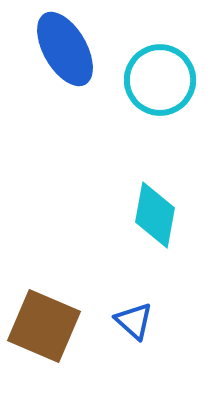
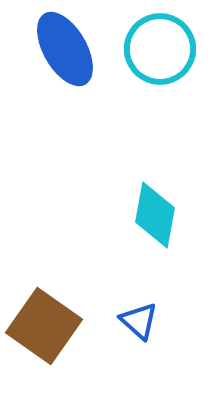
cyan circle: moved 31 px up
blue triangle: moved 5 px right
brown square: rotated 12 degrees clockwise
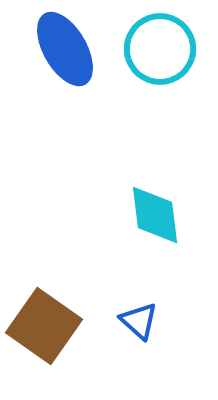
cyan diamond: rotated 18 degrees counterclockwise
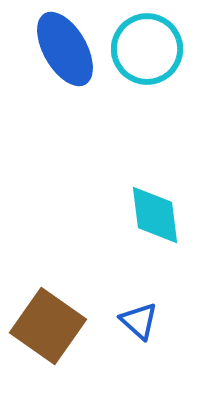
cyan circle: moved 13 px left
brown square: moved 4 px right
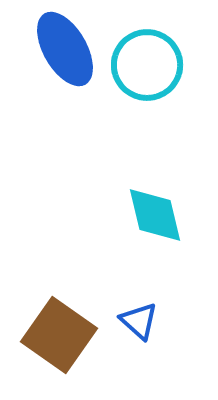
cyan circle: moved 16 px down
cyan diamond: rotated 6 degrees counterclockwise
brown square: moved 11 px right, 9 px down
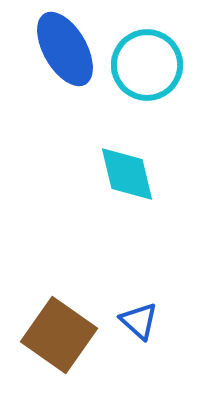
cyan diamond: moved 28 px left, 41 px up
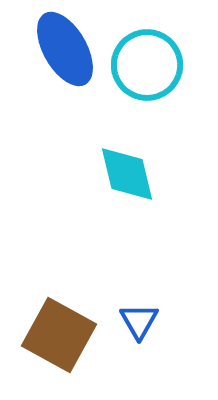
blue triangle: rotated 18 degrees clockwise
brown square: rotated 6 degrees counterclockwise
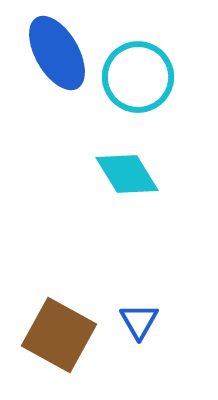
blue ellipse: moved 8 px left, 4 px down
cyan circle: moved 9 px left, 12 px down
cyan diamond: rotated 18 degrees counterclockwise
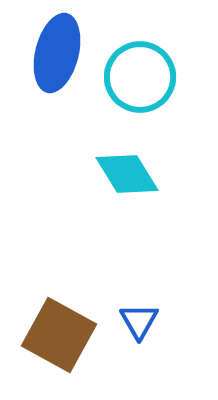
blue ellipse: rotated 44 degrees clockwise
cyan circle: moved 2 px right
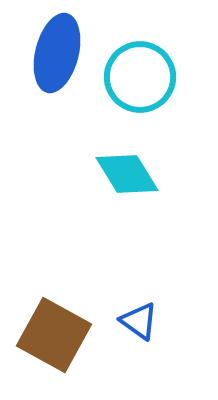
blue triangle: rotated 24 degrees counterclockwise
brown square: moved 5 px left
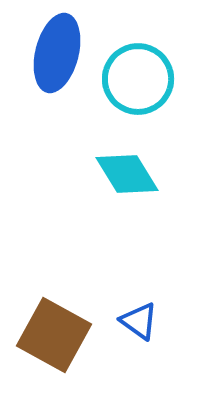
cyan circle: moved 2 px left, 2 px down
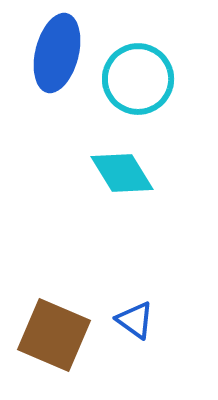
cyan diamond: moved 5 px left, 1 px up
blue triangle: moved 4 px left, 1 px up
brown square: rotated 6 degrees counterclockwise
